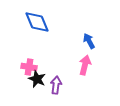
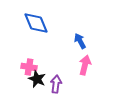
blue diamond: moved 1 px left, 1 px down
blue arrow: moved 9 px left
purple arrow: moved 1 px up
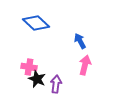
blue diamond: rotated 24 degrees counterclockwise
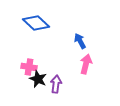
pink arrow: moved 1 px right, 1 px up
black star: moved 1 px right
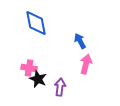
blue diamond: rotated 36 degrees clockwise
pink cross: moved 1 px down
purple arrow: moved 4 px right, 3 px down
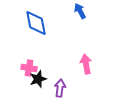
blue arrow: moved 30 px up
pink arrow: rotated 24 degrees counterclockwise
black star: rotated 30 degrees clockwise
purple arrow: moved 1 px down
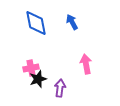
blue arrow: moved 8 px left, 11 px down
pink cross: moved 2 px right; rotated 21 degrees counterclockwise
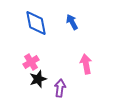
pink cross: moved 6 px up; rotated 21 degrees counterclockwise
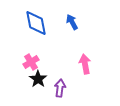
pink arrow: moved 1 px left
black star: rotated 18 degrees counterclockwise
